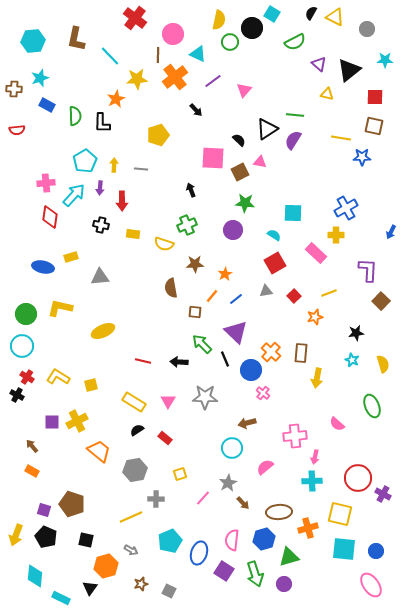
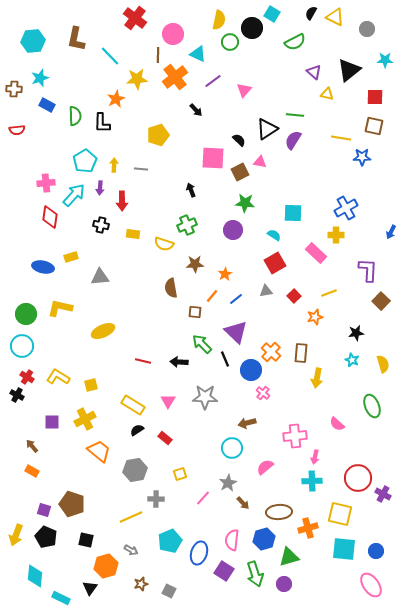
purple triangle at (319, 64): moved 5 px left, 8 px down
yellow rectangle at (134, 402): moved 1 px left, 3 px down
yellow cross at (77, 421): moved 8 px right, 2 px up
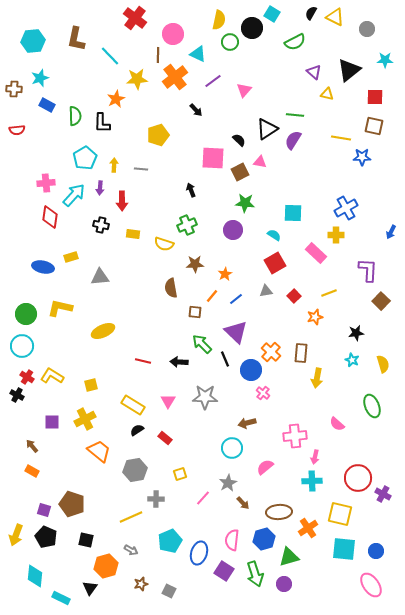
cyan pentagon at (85, 161): moved 3 px up
yellow L-shape at (58, 377): moved 6 px left, 1 px up
orange cross at (308, 528): rotated 18 degrees counterclockwise
